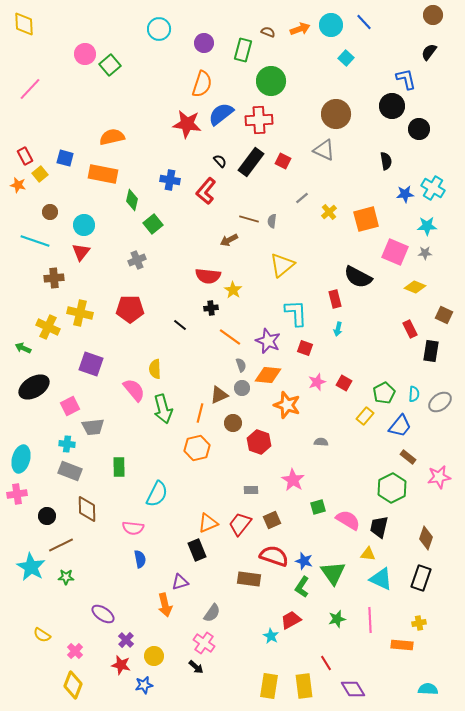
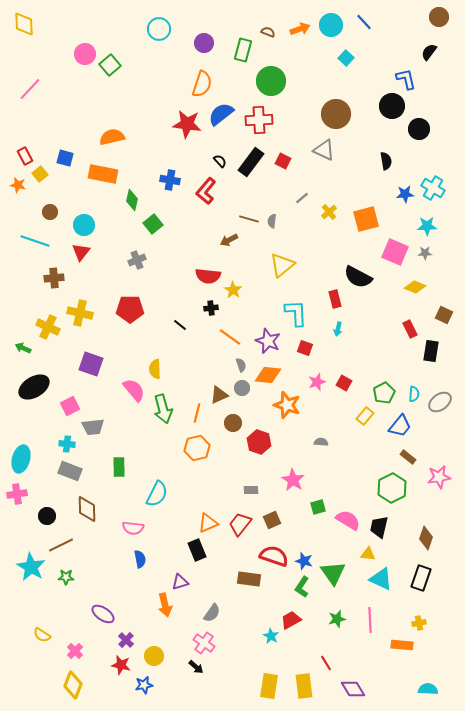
brown circle at (433, 15): moved 6 px right, 2 px down
orange line at (200, 413): moved 3 px left
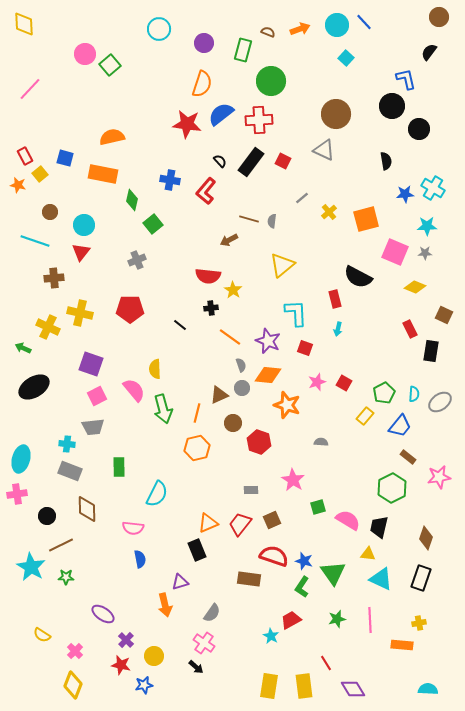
cyan circle at (331, 25): moved 6 px right
pink square at (70, 406): moved 27 px right, 10 px up
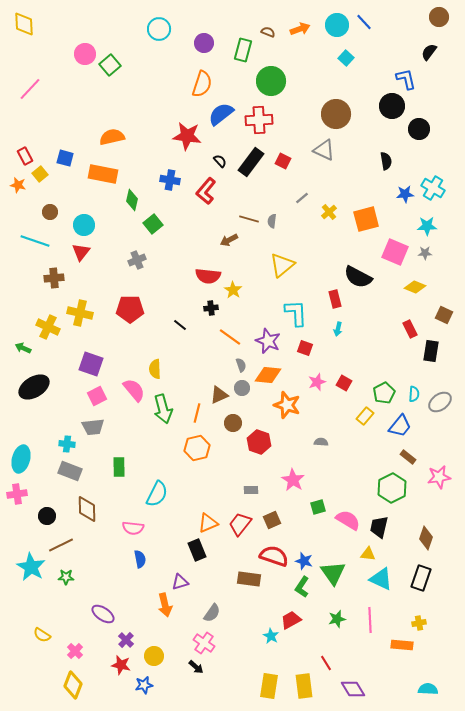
red star at (187, 124): moved 12 px down
